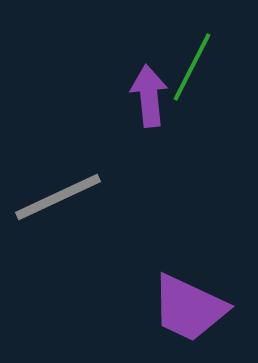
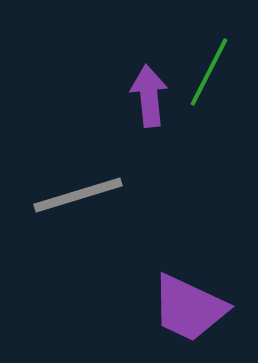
green line: moved 17 px right, 5 px down
gray line: moved 20 px right, 2 px up; rotated 8 degrees clockwise
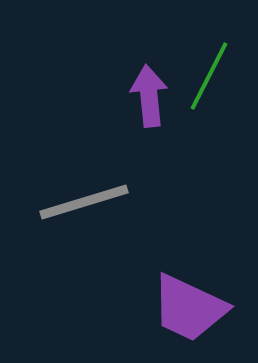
green line: moved 4 px down
gray line: moved 6 px right, 7 px down
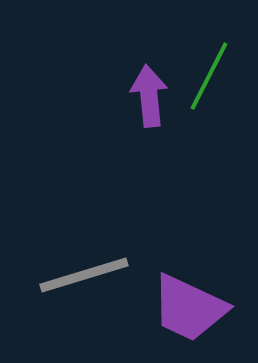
gray line: moved 73 px down
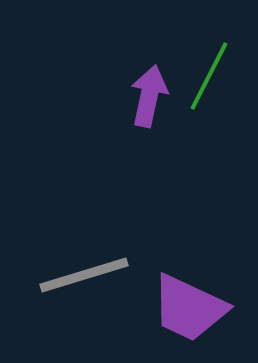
purple arrow: rotated 18 degrees clockwise
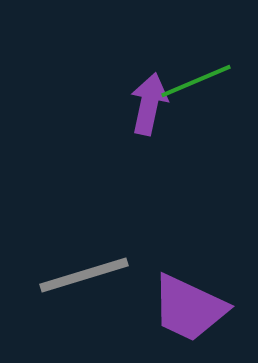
green line: moved 13 px left, 5 px down; rotated 40 degrees clockwise
purple arrow: moved 8 px down
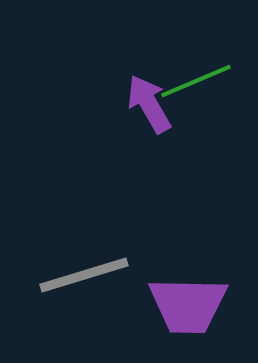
purple arrow: rotated 42 degrees counterclockwise
purple trapezoid: moved 1 px left, 3 px up; rotated 24 degrees counterclockwise
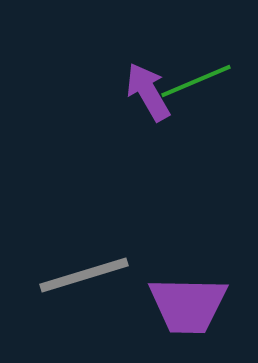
purple arrow: moved 1 px left, 12 px up
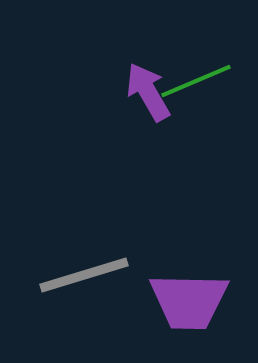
purple trapezoid: moved 1 px right, 4 px up
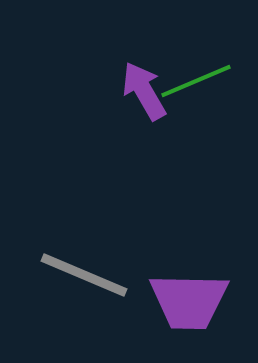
purple arrow: moved 4 px left, 1 px up
gray line: rotated 40 degrees clockwise
